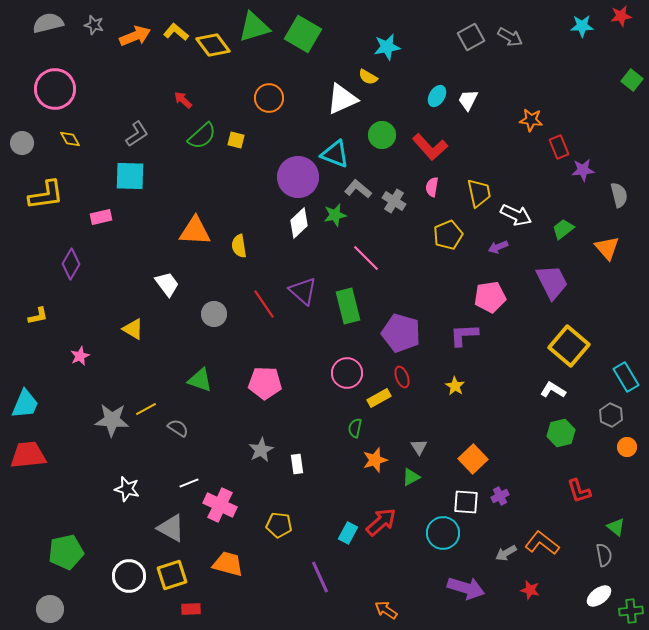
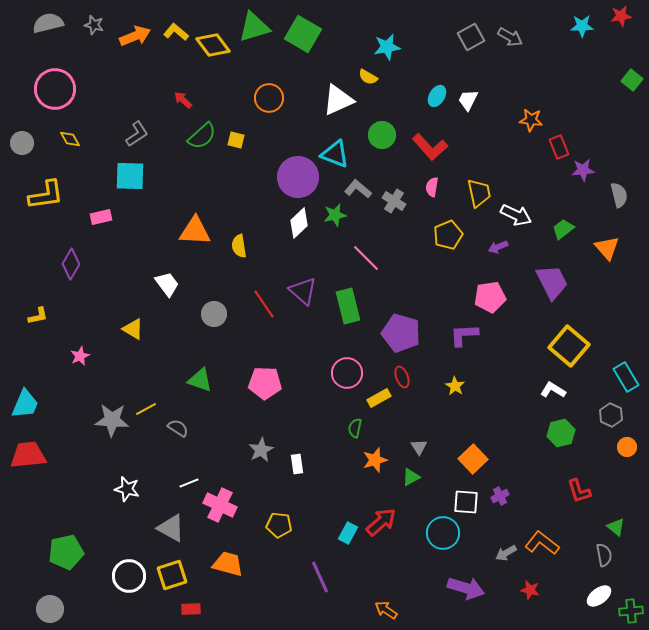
white triangle at (342, 99): moved 4 px left, 1 px down
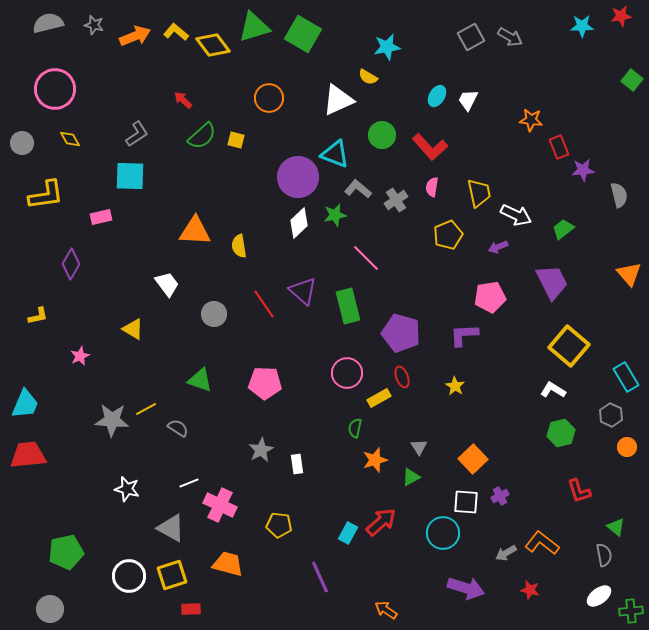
gray cross at (394, 201): moved 2 px right, 1 px up; rotated 25 degrees clockwise
orange triangle at (607, 248): moved 22 px right, 26 px down
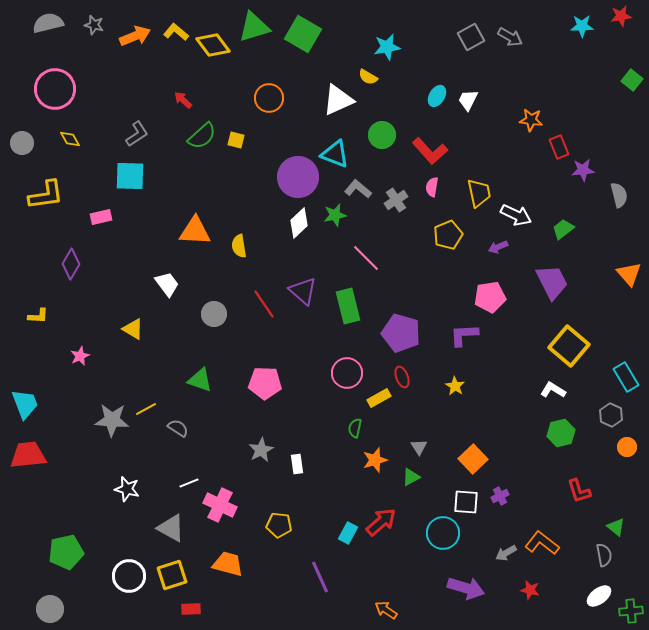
red L-shape at (430, 147): moved 4 px down
yellow L-shape at (38, 316): rotated 15 degrees clockwise
cyan trapezoid at (25, 404): rotated 44 degrees counterclockwise
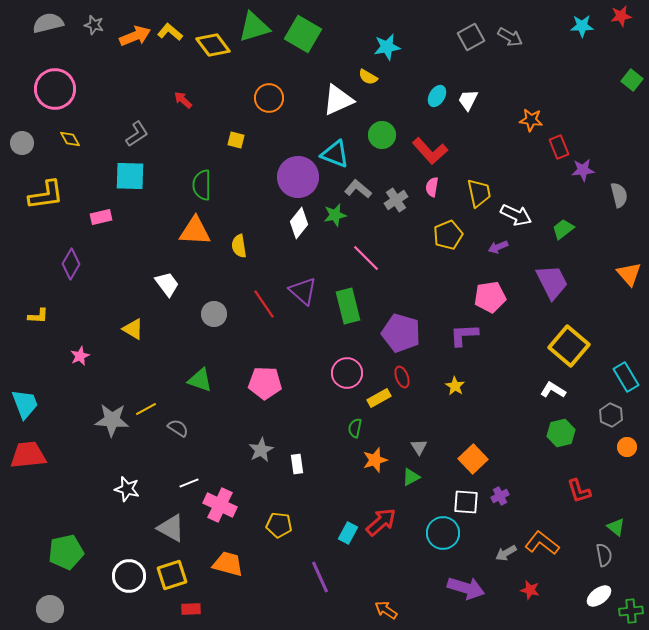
yellow L-shape at (176, 32): moved 6 px left
green semicircle at (202, 136): moved 49 px down; rotated 132 degrees clockwise
white diamond at (299, 223): rotated 8 degrees counterclockwise
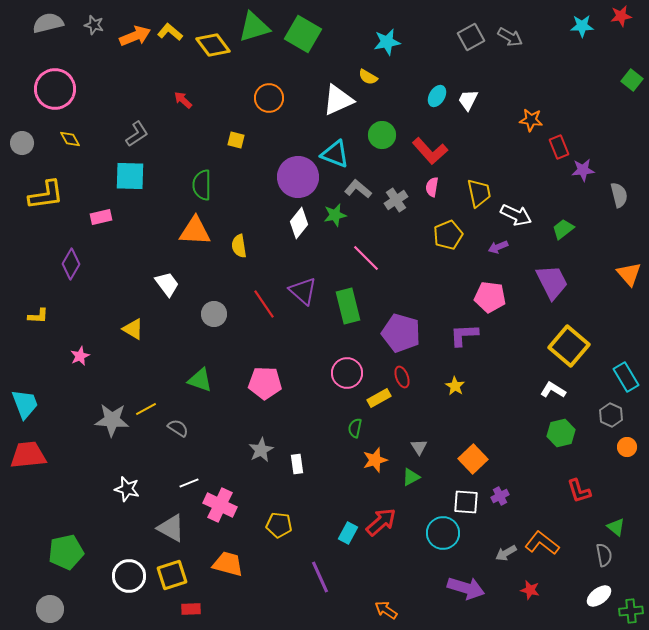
cyan star at (387, 47): moved 5 px up
pink pentagon at (490, 297): rotated 16 degrees clockwise
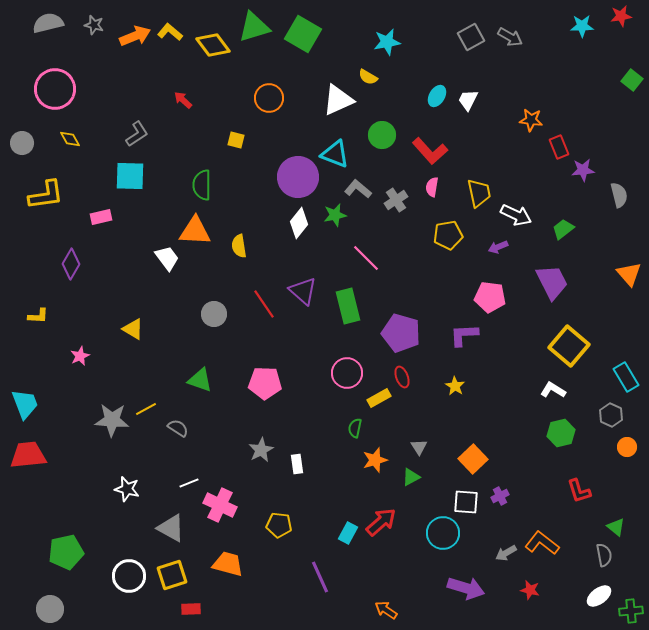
yellow pentagon at (448, 235): rotated 12 degrees clockwise
white trapezoid at (167, 284): moved 26 px up
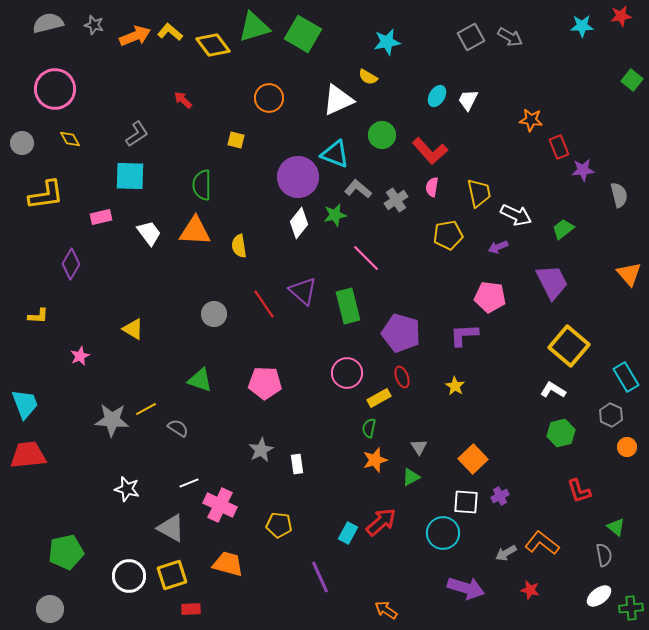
white trapezoid at (167, 258): moved 18 px left, 25 px up
green semicircle at (355, 428): moved 14 px right
green cross at (631, 611): moved 3 px up
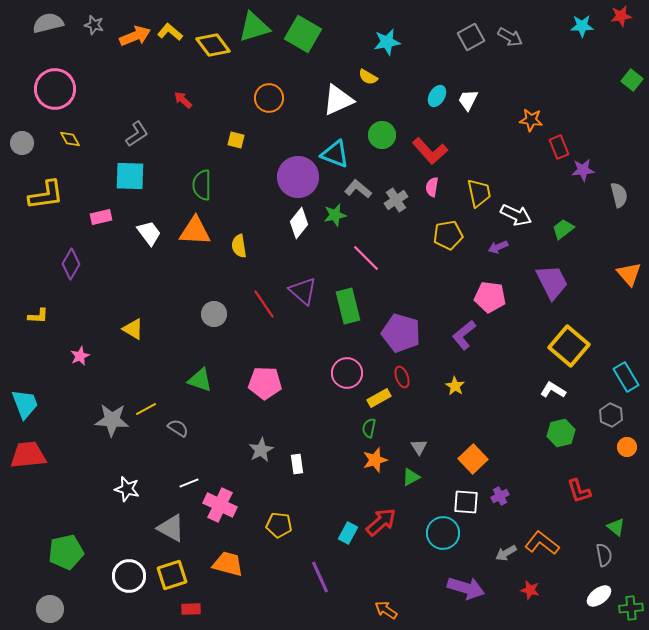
purple L-shape at (464, 335): rotated 36 degrees counterclockwise
